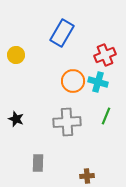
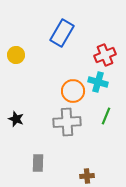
orange circle: moved 10 px down
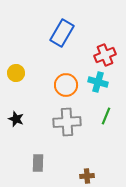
yellow circle: moved 18 px down
orange circle: moved 7 px left, 6 px up
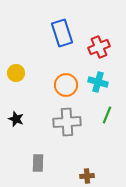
blue rectangle: rotated 48 degrees counterclockwise
red cross: moved 6 px left, 8 px up
green line: moved 1 px right, 1 px up
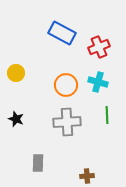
blue rectangle: rotated 44 degrees counterclockwise
green line: rotated 24 degrees counterclockwise
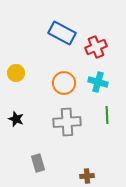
red cross: moved 3 px left
orange circle: moved 2 px left, 2 px up
gray rectangle: rotated 18 degrees counterclockwise
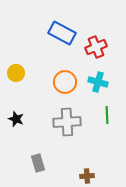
orange circle: moved 1 px right, 1 px up
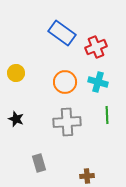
blue rectangle: rotated 8 degrees clockwise
gray rectangle: moved 1 px right
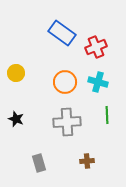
brown cross: moved 15 px up
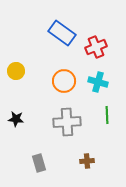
yellow circle: moved 2 px up
orange circle: moved 1 px left, 1 px up
black star: rotated 14 degrees counterclockwise
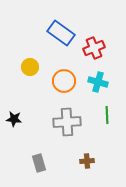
blue rectangle: moved 1 px left
red cross: moved 2 px left, 1 px down
yellow circle: moved 14 px right, 4 px up
black star: moved 2 px left
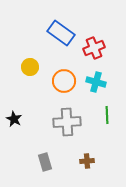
cyan cross: moved 2 px left
black star: rotated 21 degrees clockwise
gray rectangle: moved 6 px right, 1 px up
